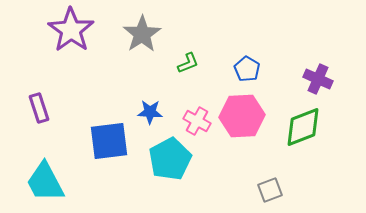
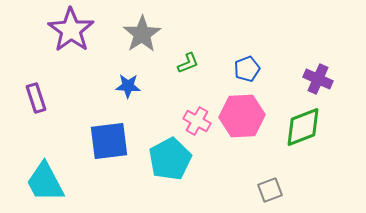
blue pentagon: rotated 20 degrees clockwise
purple rectangle: moved 3 px left, 10 px up
blue star: moved 22 px left, 26 px up
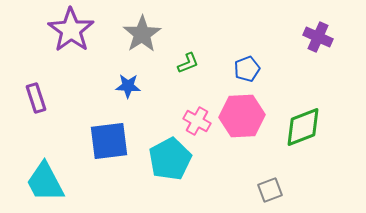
purple cross: moved 42 px up
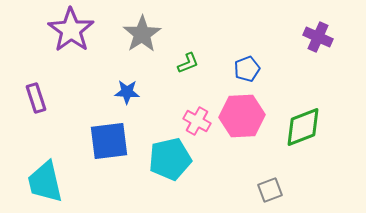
blue star: moved 1 px left, 6 px down
cyan pentagon: rotated 15 degrees clockwise
cyan trapezoid: rotated 15 degrees clockwise
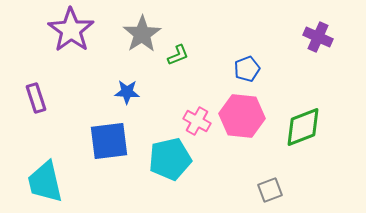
green L-shape: moved 10 px left, 8 px up
pink hexagon: rotated 9 degrees clockwise
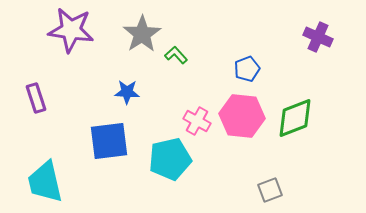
purple star: rotated 27 degrees counterclockwise
green L-shape: moved 2 px left; rotated 110 degrees counterclockwise
green diamond: moved 8 px left, 9 px up
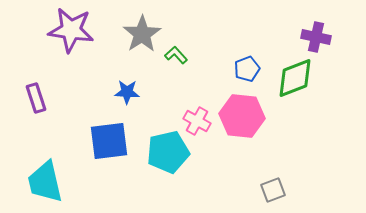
purple cross: moved 2 px left; rotated 12 degrees counterclockwise
green diamond: moved 40 px up
cyan pentagon: moved 2 px left, 7 px up
gray square: moved 3 px right
